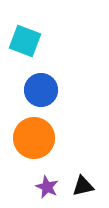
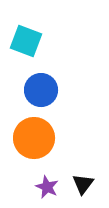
cyan square: moved 1 px right
black triangle: moved 2 px up; rotated 40 degrees counterclockwise
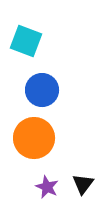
blue circle: moved 1 px right
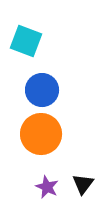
orange circle: moved 7 px right, 4 px up
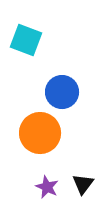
cyan square: moved 1 px up
blue circle: moved 20 px right, 2 px down
orange circle: moved 1 px left, 1 px up
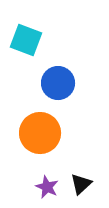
blue circle: moved 4 px left, 9 px up
black triangle: moved 2 px left; rotated 10 degrees clockwise
